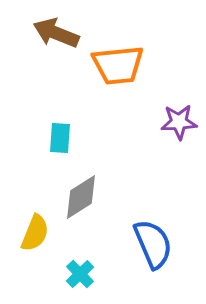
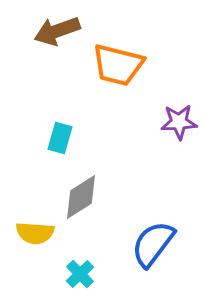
brown arrow: moved 1 px right, 2 px up; rotated 42 degrees counterclockwise
orange trapezoid: rotated 20 degrees clockwise
cyan rectangle: rotated 12 degrees clockwise
yellow semicircle: rotated 72 degrees clockwise
blue semicircle: rotated 120 degrees counterclockwise
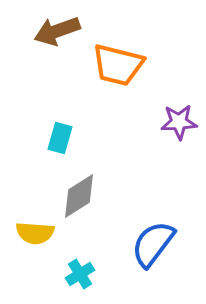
gray diamond: moved 2 px left, 1 px up
cyan cross: rotated 12 degrees clockwise
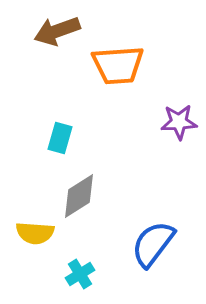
orange trapezoid: rotated 18 degrees counterclockwise
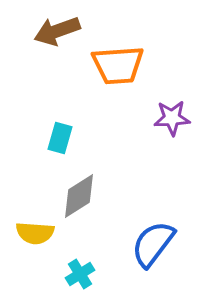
purple star: moved 7 px left, 4 px up
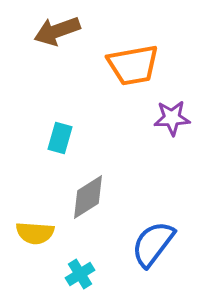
orange trapezoid: moved 15 px right; rotated 6 degrees counterclockwise
gray diamond: moved 9 px right, 1 px down
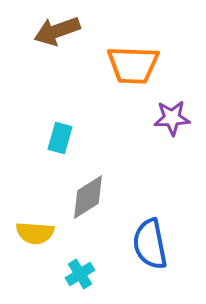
orange trapezoid: rotated 12 degrees clockwise
blue semicircle: moved 3 px left; rotated 48 degrees counterclockwise
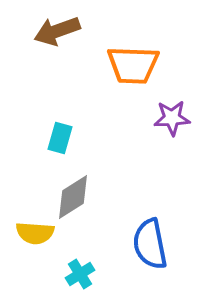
gray diamond: moved 15 px left
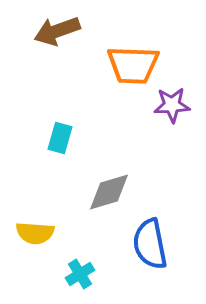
purple star: moved 13 px up
gray diamond: moved 36 px right, 5 px up; rotated 15 degrees clockwise
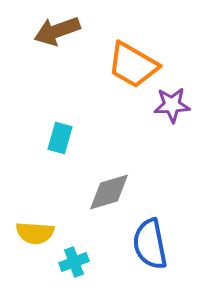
orange trapezoid: rotated 28 degrees clockwise
cyan cross: moved 6 px left, 12 px up; rotated 12 degrees clockwise
